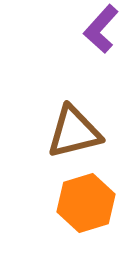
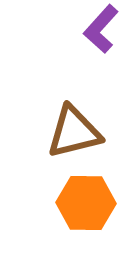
orange hexagon: rotated 18 degrees clockwise
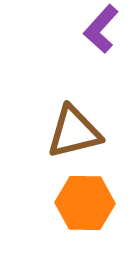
orange hexagon: moved 1 px left
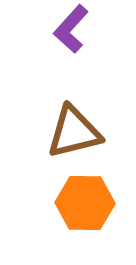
purple L-shape: moved 30 px left
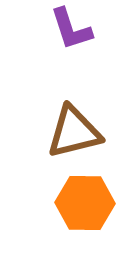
purple L-shape: rotated 60 degrees counterclockwise
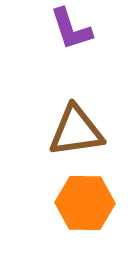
brown triangle: moved 2 px right, 1 px up; rotated 6 degrees clockwise
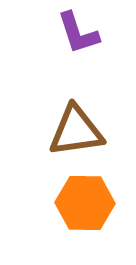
purple L-shape: moved 7 px right, 4 px down
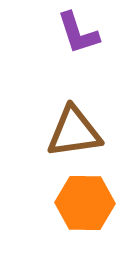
brown triangle: moved 2 px left, 1 px down
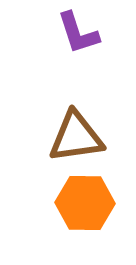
brown triangle: moved 2 px right, 5 px down
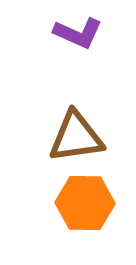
purple L-shape: rotated 48 degrees counterclockwise
